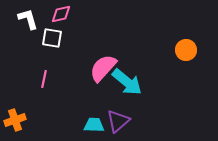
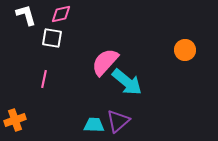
white L-shape: moved 2 px left, 4 px up
orange circle: moved 1 px left
pink semicircle: moved 2 px right, 6 px up
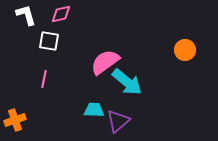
white square: moved 3 px left, 3 px down
pink semicircle: rotated 12 degrees clockwise
cyan trapezoid: moved 15 px up
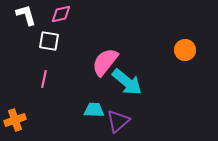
pink semicircle: rotated 16 degrees counterclockwise
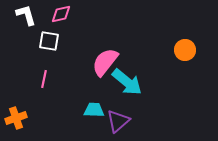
orange cross: moved 1 px right, 2 px up
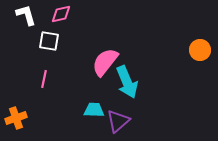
orange circle: moved 15 px right
cyan arrow: rotated 28 degrees clockwise
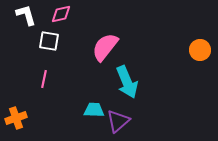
pink semicircle: moved 15 px up
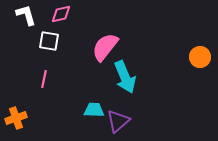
orange circle: moved 7 px down
cyan arrow: moved 2 px left, 5 px up
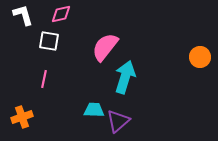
white L-shape: moved 3 px left
cyan arrow: rotated 140 degrees counterclockwise
orange cross: moved 6 px right, 1 px up
